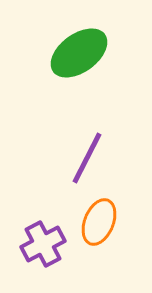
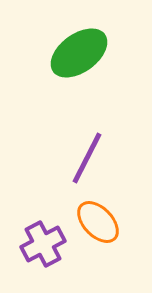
orange ellipse: moved 1 px left; rotated 66 degrees counterclockwise
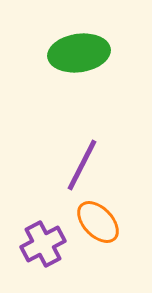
green ellipse: rotated 28 degrees clockwise
purple line: moved 5 px left, 7 px down
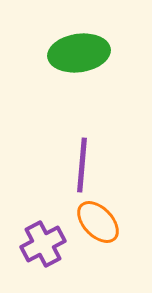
purple line: rotated 22 degrees counterclockwise
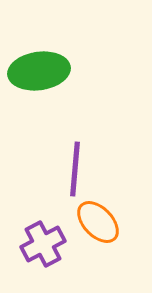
green ellipse: moved 40 px left, 18 px down
purple line: moved 7 px left, 4 px down
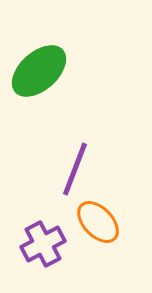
green ellipse: rotated 34 degrees counterclockwise
purple line: rotated 16 degrees clockwise
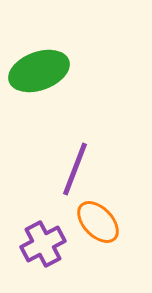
green ellipse: rotated 22 degrees clockwise
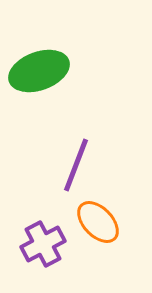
purple line: moved 1 px right, 4 px up
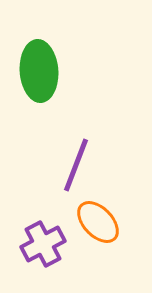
green ellipse: rotated 74 degrees counterclockwise
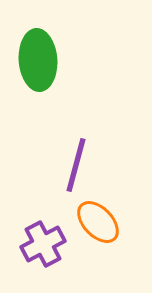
green ellipse: moved 1 px left, 11 px up
purple line: rotated 6 degrees counterclockwise
